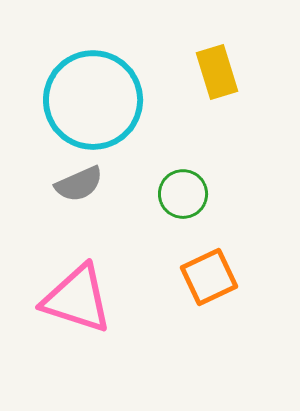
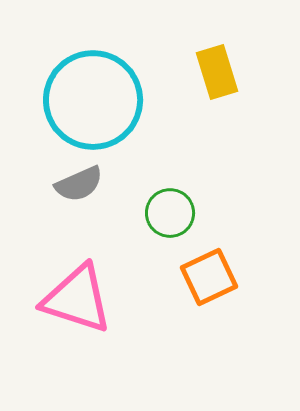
green circle: moved 13 px left, 19 px down
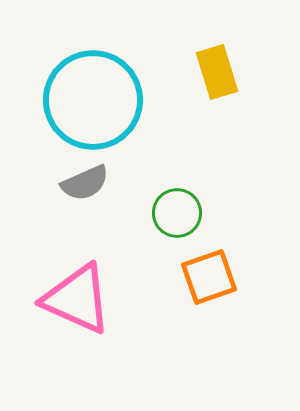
gray semicircle: moved 6 px right, 1 px up
green circle: moved 7 px right
orange square: rotated 6 degrees clockwise
pink triangle: rotated 6 degrees clockwise
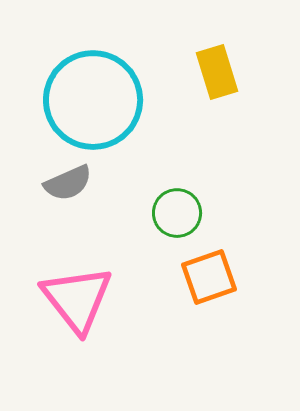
gray semicircle: moved 17 px left
pink triangle: rotated 28 degrees clockwise
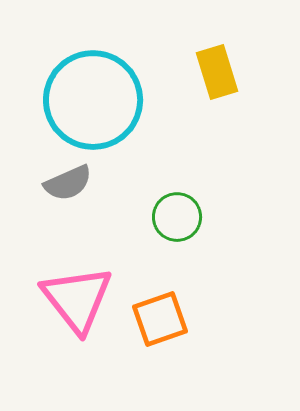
green circle: moved 4 px down
orange square: moved 49 px left, 42 px down
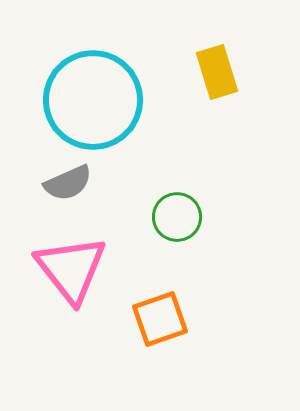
pink triangle: moved 6 px left, 30 px up
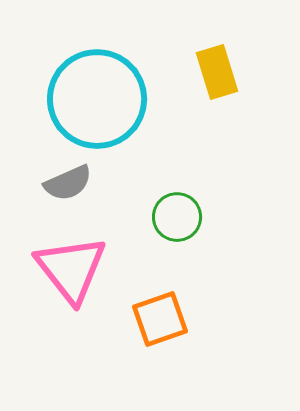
cyan circle: moved 4 px right, 1 px up
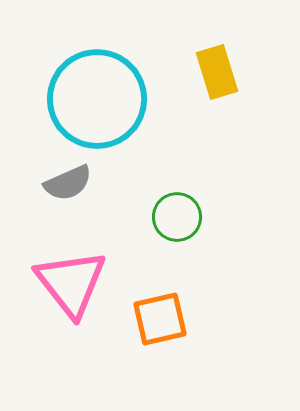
pink triangle: moved 14 px down
orange square: rotated 6 degrees clockwise
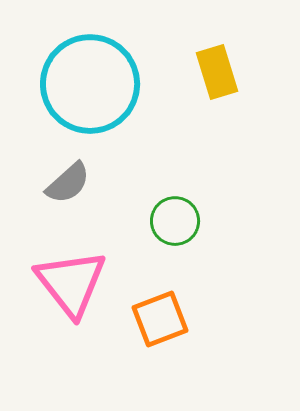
cyan circle: moved 7 px left, 15 px up
gray semicircle: rotated 18 degrees counterclockwise
green circle: moved 2 px left, 4 px down
orange square: rotated 8 degrees counterclockwise
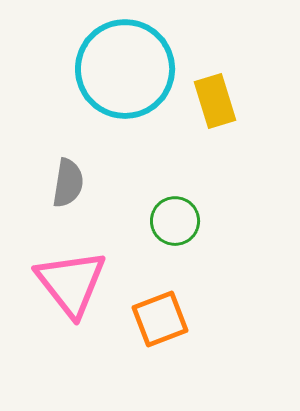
yellow rectangle: moved 2 px left, 29 px down
cyan circle: moved 35 px right, 15 px up
gray semicircle: rotated 39 degrees counterclockwise
